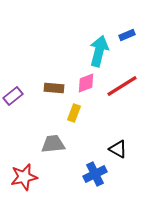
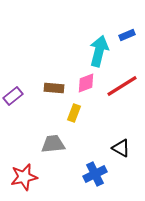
black triangle: moved 3 px right, 1 px up
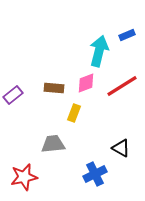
purple rectangle: moved 1 px up
